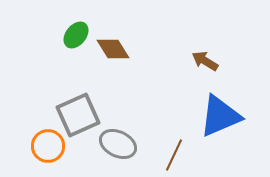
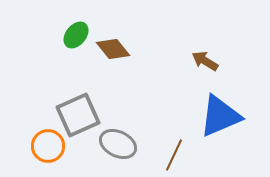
brown diamond: rotated 8 degrees counterclockwise
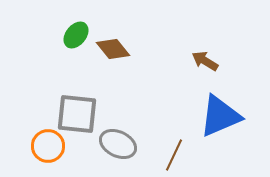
gray square: moved 1 px left, 1 px up; rotated 30 degrees clockwise
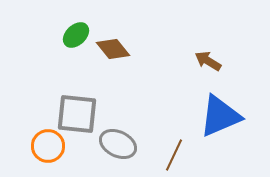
green ellipse: rotated 8 degrees clockwise
brown arrow: moved 3 px right
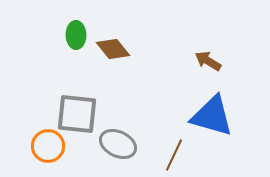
green ellipse: rotated 48 degrees counterclockwise
blue triangle: moved 8 px left; rotated 39 degrees clockwise
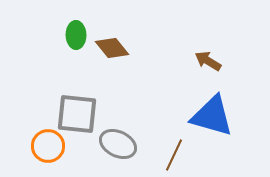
brown diamond: moved 1 px left, 1 px up
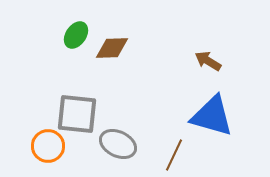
green ellipse: rotated 36 degrees clockwise
brown diamond: rotated 52 degrees counterclockwise
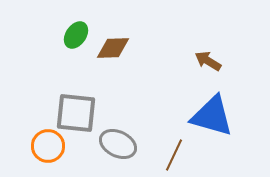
brown diamond: moved 1 px right
gray square: moved 1 px left, 1 px up
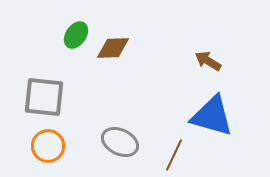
gray square: moved 32 px left, 16 px up
gray ellipse: moved 2 px right, 2 px up
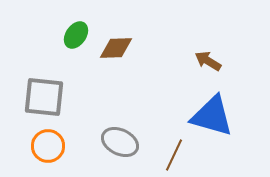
brown diamond: moved 3 px right
